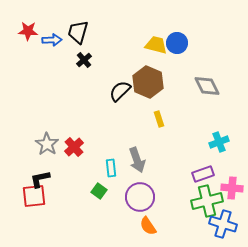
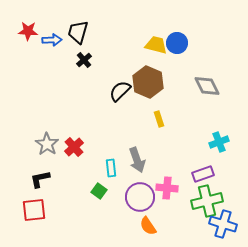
pink cross: moved 65 px left
red square: moved 14 px down
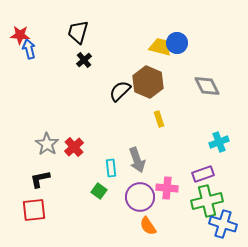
red star: moved 8 px left, 4 px down
blue arrow: moved 23 px left, 9 px down; rotated 102 degrees counterclockwise
yellow trapezoid: moved 4 px right, 2 px down
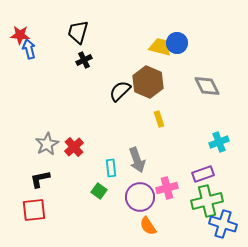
black cross: rotated 14 degrees clockwise
gray star: rotated 10 degrees clockwise
pink cross: rotated 20 degrees counterclockwise
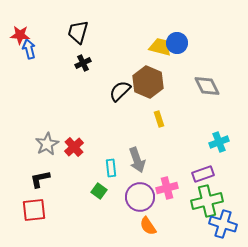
black cross: moved 1 px left, 3 px down
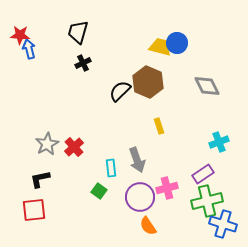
yellow rectangle: moved 7 px down
purple rectangle: rotated 15 degrees counterclockwise
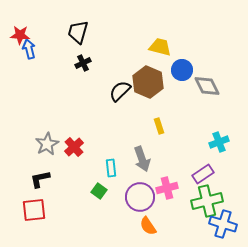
blue circle: moved 5 px right, 27 px down
gray arrow: moved 5 px right, 1 px up
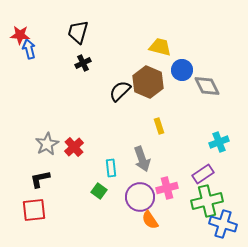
orange semicircle: moved 2 px right, 6 px up
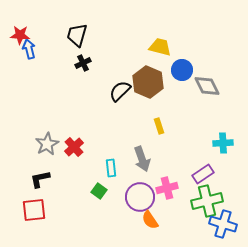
black trapezoid: moved 1 px left, 3 px down
cyan cross: moved 4 px right, 1 px down; rotated 18 degrees clockwise
